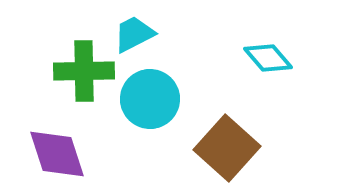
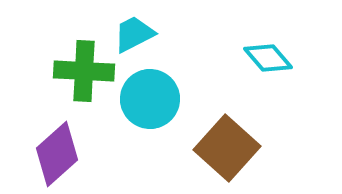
green cross: rotated 4 degrees clockwise
purple diamond: rotated 66 degrees clockwise
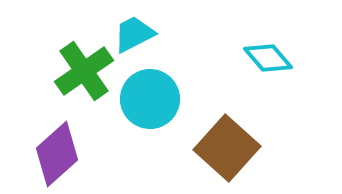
green cross: rotated 38 degrees counterclockwise
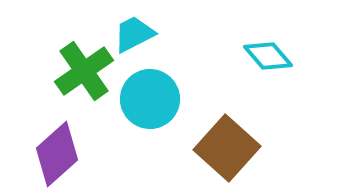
cyan diamond: moved 2 px up
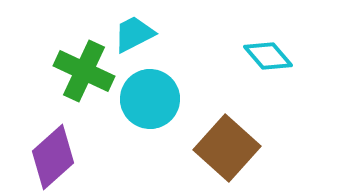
green cross: rotated 30 degrees counterclockwise
purple diamond: moved 4 px left, 3 px down
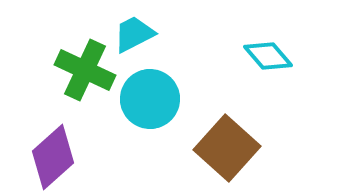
green cross: moved 1 px right, 1 px up
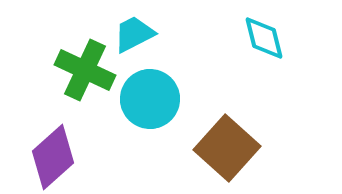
cyan diamond: moved 4 px left, 18 px up; rotated 27 degrees clockwise
